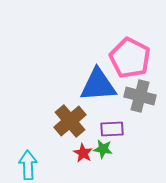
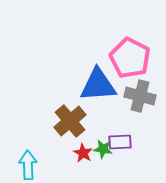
purple rectangle: moved 8 px right, 13 px down
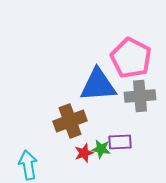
pink pentagon: moved 1 px right
gray cross: rotated 20 degrees counterclockwise
brown cross: rotated 20 degrees clockwise
green star: moved 2 px left
red star: moved 1 px right; rotated 24 degrees clockwise
cyan arrow: rotated 8 degrees counterclockwise
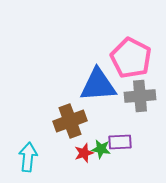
cyan arrow: moved 8 px up; rotated 16 degrees clockwise
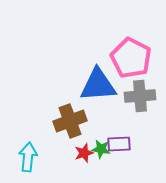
purple rectangle: moved 1 px left, 2 px down
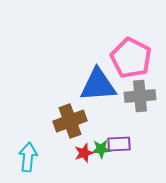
green star: rotated 12 degrees counterclockwise
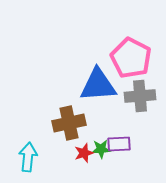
brown cross: moved 1 px left, 2 px down; rotated 8 degrees clockwise
